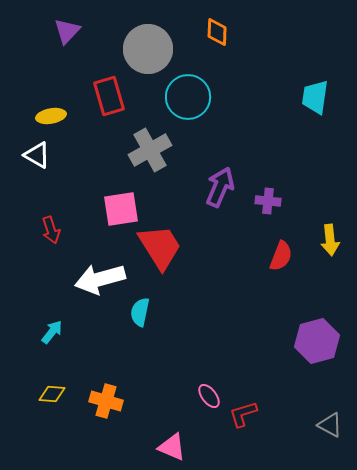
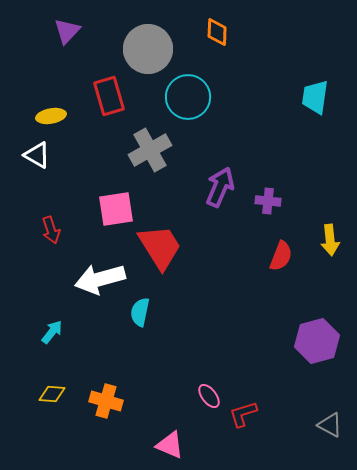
pink square: moved 5 px left
pink triangle: moved 2 px left, 2 px up
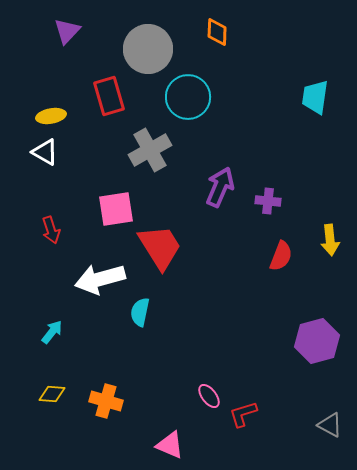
white triangle: moved 8 px right, 3 px up
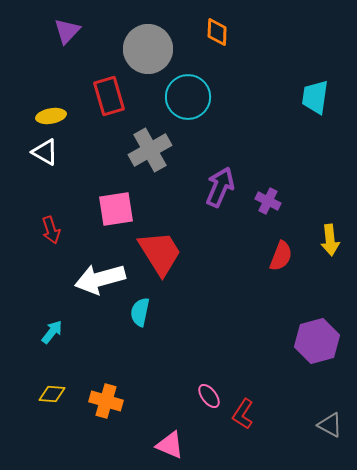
purple cross: rotated 20 degrees clockwise
red trapezoid: moved 6 px down
red L-shape: rotated 40 degrees counterclockwise
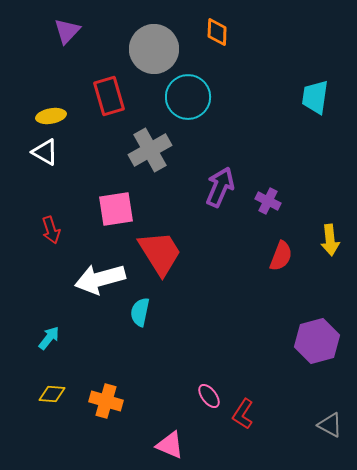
gray circle: moved 6 px right
cyan arrow: moved 3 px left, 6 px down
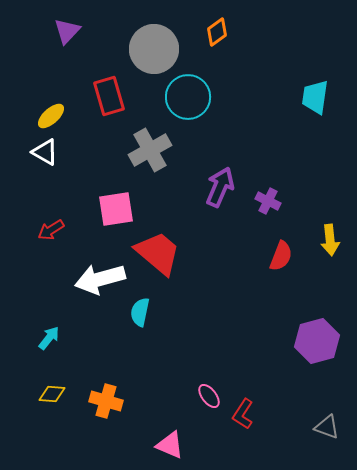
orange diamond: rotated 52 degrees clockwise
yellow ellipse: rotated 32 degrees counterclockwise
red arrow: rotated 76 degrees clockwise
red trapezoid: moved 2 px left; rotated 18 degrees counterclockwise
gray triangle: moved 3 px left, 2 px down; rotated 8 degrees counterclockwise
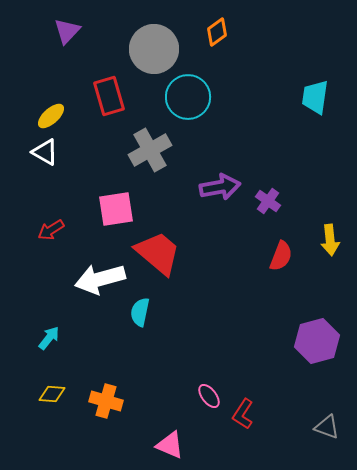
purple arrow: rotated 57 degrees clockwise
purple cross: rotated 10 degrees clockwise
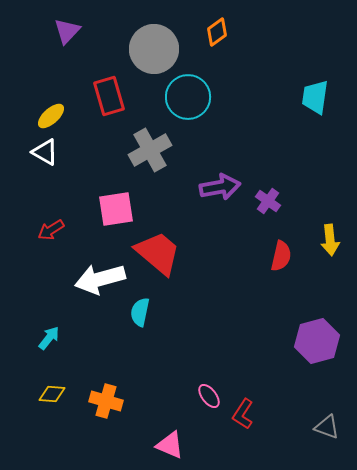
red semicircle: rotated 8 degrees counterclockwise
